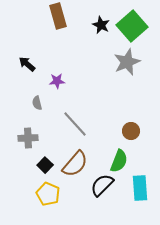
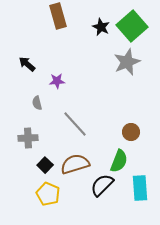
black star: moved 2 px down
brown circle: moved 1 px down
brown semicircle: rotated 148 degrees counterclockwise
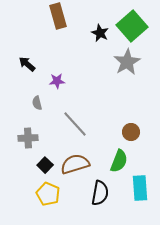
black star: moved 1 px left, 6 px down
gray star: rotated 8 degrees counterclockwise
black semicircle: moved 2 px left, 8 px down; rotated 145 degrees clockwise
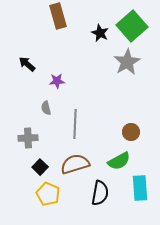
gray semicircle: moved 9 px right, 5 px down
gray line: rotated 44 degrees clockwise
green semicircle: rotated 40 degrees clockwise
black square: moved 5 px left, 2 px down
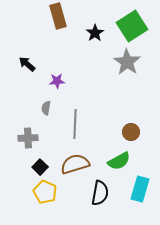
green square: rotated 8 degrees clockwise
black star: moved 5 px left; rotated 12 degrees clockwise
gray star: rotated 8 degrees counterclockwise
gray semicircle: rotated 24 degrees clockwise
cyan rectangle: moved 1 px down; rotated 20 degrees clockwise
yellow pentagon: moved 3 px left, 2 px up
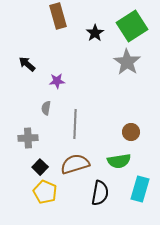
green semicircle: rotated 20 degrees clockwise
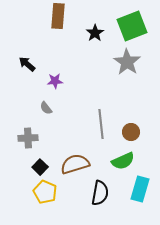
brown rectangle: rotated 20 degrees clockwise
green square: rotated 12 degrees clockwise
purple star: moved 2 px left
gray semicircle: rotated 48 degrees counterclockwise
gray line: moved 26 px right; rotated 8 degrees counterclockwise
green semicircle: moved 4 px right; rotated 15 degrees counterclockwise
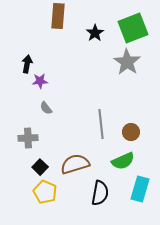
green square: moved 1 px right, 2 px down
black arrow: rotated 60 degrees clockwise
purple star: moved 15 px left
